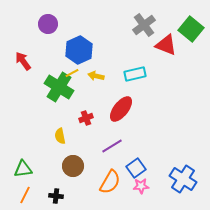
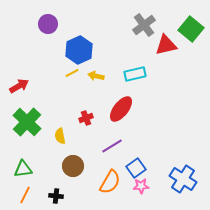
red triangle: rotated 35 degrees counterclockwise
red arrow: moved 4 px left, 25 px down; rotated 96 degrees clockwise
green cross: moved 32 px left, 35 px down; rotated 12 degrees clockwise
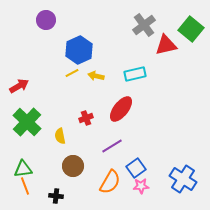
purple circle: moved 2 px left, 4 px up
orange line: moved 9 px up; rotated 48 degrees counterclockwise
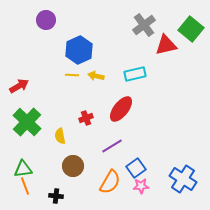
yellow line: moved 2 px down; rotated 32 degrees clockwise
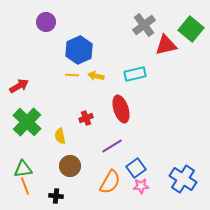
purple circle: moved 2 px down
red ellipse: rotated 56 degrees counterclockwise
brown circle: moved 3 px left
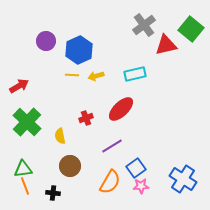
purple circle: moved 19 px down
yellow arrow: rotated 28 degrees counterclockwise
red ellipse: rotated 64 degrees clockwise
black cross: moved 3 px left, 3 px up
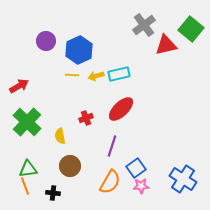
cyan rectangle: moved 16 px left
purple line: rotated 40 degrees counterclockwise
green triangle: moved 5 px right
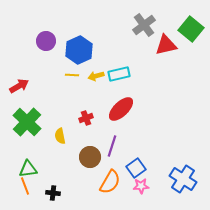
brown circle: moved 20 px right, 9 px up
